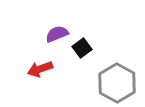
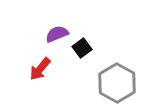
red arrow: rotated 30 degrees counterclockwise
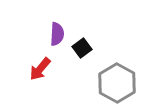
purple semicircle: rotated 115 degrees clockwise
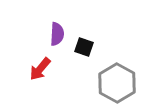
black square: moved 2 px right, 1 px up; rotated 36 degrees counterclockwise
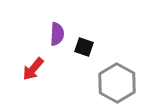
red arrow: moved 7 px left
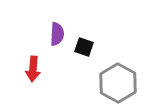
red arrow: rotated 35 degrees counterclockwise
gray hexagon: moved 1 px right
